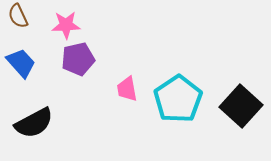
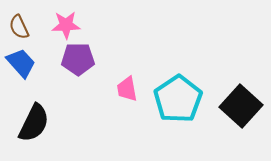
brown semicircle: moved 1 px right, 11 px down
purple pentagon: rotated 12 degrees clockwise
black semicircle: rotated 36 degrees counterclockwise
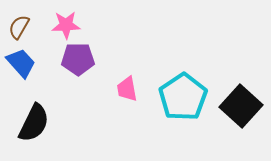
brown semicircle: rotated 55 degrees clockwise
cyan pentagon: moved 5 px right, 2 px up
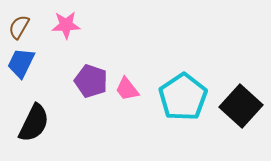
purple pentagon: moved 13 px right, 22 px down; rotated 20 degrees clockwise
blue trapezoid: rotated 112 degrees counterclockwise
pink trapezoid: rotated 28 degrees counterclockwise
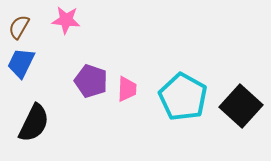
pink star: moved 5 px up; rotated 8 degrees clockwise
pink trapezoid: rotated 140 degrees counterclockwise
cyan pentagon: rotated 9 degrees counterclockwise
